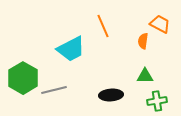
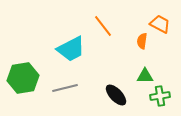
orange line: rotated 15 degrees counterclockwise
orange semicircle: moved 1 px left
green hexagon: rotated 20 degrees clockwise
gray line: moved 11 px right, 2 px up
black ellipse: moved 5 px right; rotated 50 degrees clockwise
green cross: moved 3 px right, 5 px up
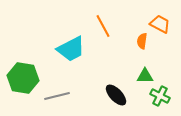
orange line: rotated 10 degrees clockwise
green hexagon: rotated 20 degrees clockwise
gray line: moved 8 px left, 8 px down
green cross: rotated 36 degrees clockwise
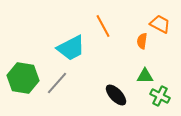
cyan trapezoid: moved 1 px up
gray line: moved 13 px up; rotated 35 degrees counterclockwise
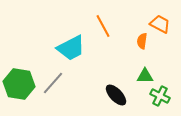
green hexagon: moved 4 px left, 6 px down
gray line: moved 4 px left
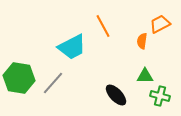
orange trapezoid: rotated 55 degrees counterclockwise
cyan trapezoid: moved 1 px right, 1 px up
green hexagon: moved 6 px up
green cross: rotated 12 degrees counterclockwise
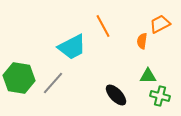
green triangle: moved 3 px right
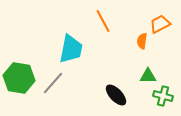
orange line: moved 5 px up
cyan trapezoid: moved 1 px left, 2 px down; rotated 52 degrees counterclockwise
green cross: moved 3 px right
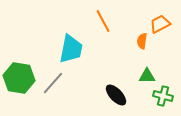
green triangle: moved 1 px left
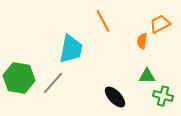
black ellipse: moved 1 px left, 2 px down
